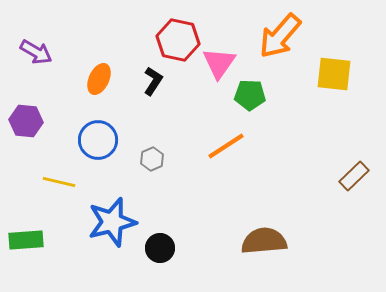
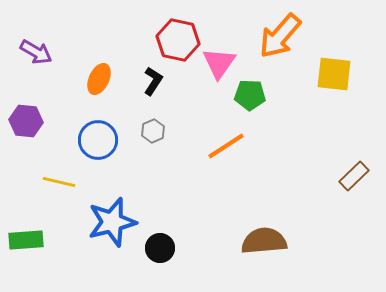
gray hexagon: moved 1 px right, 28 px up
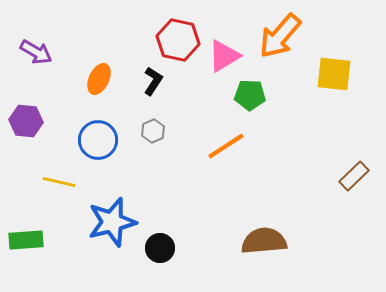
pink triangle: moved 5 px right, 7 px up; rotated 24 degrees clockwise
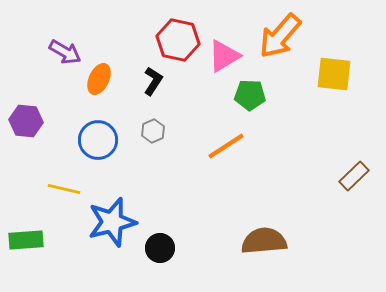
purple arrow: moved 29 px right
yellow line: moved 5 px right, 7 px down
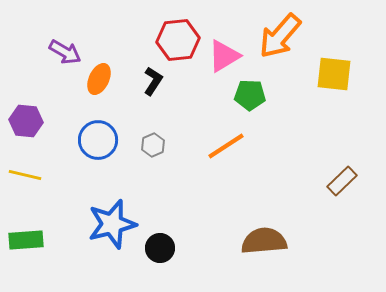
red hexagon: rotated 18 degrees counterclockwise
gray hexagon: moved 14 px down
brown rectangle: moved 12 px left, 5 px down
yellow line: moved 39 px left, 14 px up
blue star: moved 2 px down
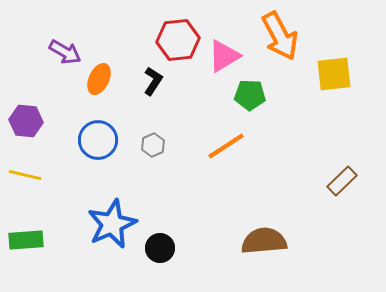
orange arrow: rotated 69 degrees counterclockwise
yellow square: rotated 12 degrees counterclockwise
blue star: rotated 9 degrees counterclockwise
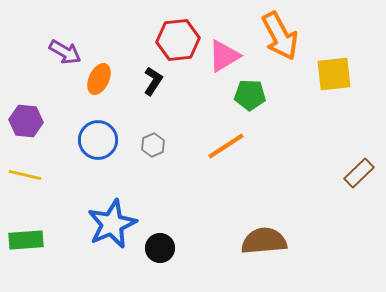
brown rectangle: moved 17 px right, 8 px up
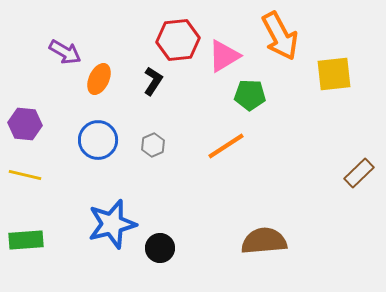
purple hexagon: moved 1 px left, 3 px down
blue star: rotated 9 degrees clockwise
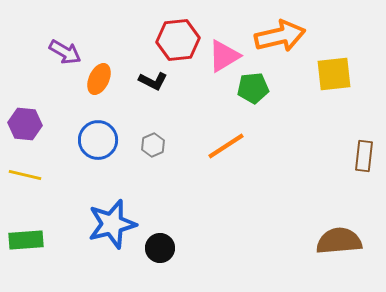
orange arrow: rotated 75 degrees counterclockwise
black L-shape: rotated 84 degrees clockwise
green pentagon: moved 3 px right, 7 px up; rotated 8 degrees counterclockwise
brown rectangle: moved 5 px right, 17 px up; rotated 40 degrees counterclockwise
brown semicircle: moved 75 px right
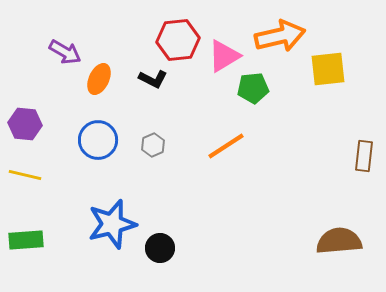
yellow square: moved 6 px left, 5 px up
black L-shape: moved 2 px up
